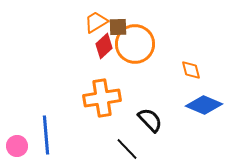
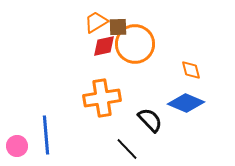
red diamond: rotated 30 degrees clockwise
blue diamond: moved 18 px left, 2 px up
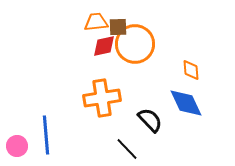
orange trapezoid: rotated 25 degrees clockwise
orange diamond: rotated 10 degrees clockwise
blue diamond: rotated 42 degrees clockwise
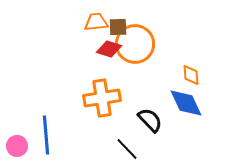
red diamond: moved 5 px right, 3 px down; rotated 30 degrees clockwise
orange diamond: moved 5 px down
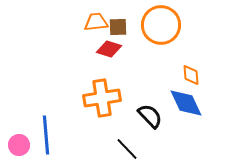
orange circle: moved 26 px right, 19 px up
black semicircle: moved 4 px up
pink circle: moved 2 px right, 1 px up
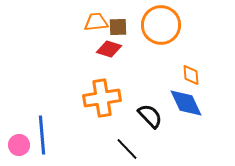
blue line: moved 4 px left
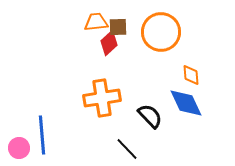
orange circle: moved 7 px down
red diamond: moved 6 px up; rotated 60 degrees counterclockwise
pink circle: moved 3 px down
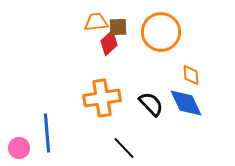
black semicircle: moved 1 px right, 12 px up
blue line: moved 5 px right, 2 px up
black line: moved 3 px left, 1 px up
